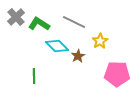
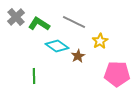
cyan diamond: rotated 10 degrees counterclockwise
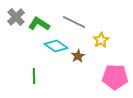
yellow star: moved 1 px right, 1 px up
cyan diamond: moved 1 px left
pink pentagon: moved 2 px left, 3 px down
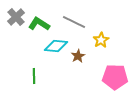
cyan diamond: rotated 30 degrees counterclockwise
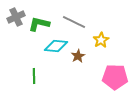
gray cross: rotated 18 degrees clockwise
green L-shape: rotated 20 degrees counterclockwise
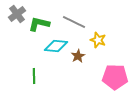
gray cross: moved 1 px right, 3 px up; rotated 12 degrees counterclockwise
yellow star: moved 3 px left; rotated 21 degrees counterclockwise
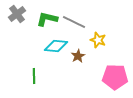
green L-shape: moved 8 px right, 5 px up
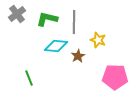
gray line: rotated 65 degrees clockwise
green line: moved 5 px left, 2 px down; rotated 21 degrees counterclockwise
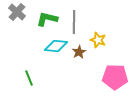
gray cross: moved 2 px up; rotated 12 degrees counterclockwise
brown star: moved 1 px right, 4 px up
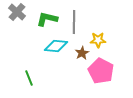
yellow star: rotated 21 degrees counterclockwise
brown star: moved 3 px right, 1 px down
pink pentagon: moved 14 px left, 6 px up; rotated 25 degrees clockwise
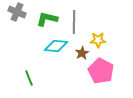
gray cross: rotated 18 degrees counterclockwise
